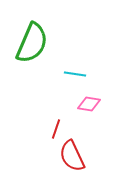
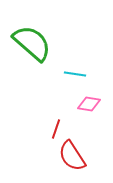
green semicircle: rotated 72 degrees counterclockwise
red semicircle: rotated 8 degrees counterclockwise
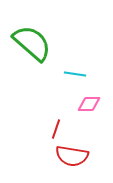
pink diamond: rotated 10 degrees counterclockwise
red semicircle: rotated 48 degrees counterclockwise
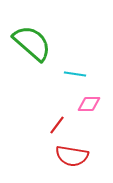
red line: moved 1 px right, 4 px up; rotated 18 degrees clockwise
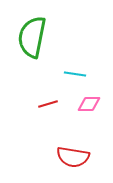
green semicircle: moved 6 px up; rotated 120 degrees counterclockwise
red line: moved 9 px left, 21 px up; rotated 36 degrees clockwise
red semicircle: moved 1 px right, 1 px down
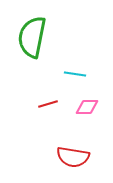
pink diamond: moved 2 px left, 3 px down
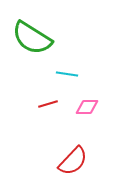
green semicircle: moved 1 px down; rotated 69 degrees counterclockwise
cyan line: moved 8 px left
red semicircle: moved 4 px down; rotated 56 degrees counterclockwise
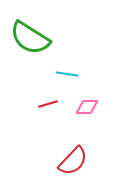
green semicircle: moved 2 px left
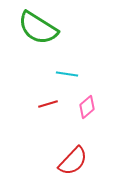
green semicircle: moved 8 px right, 10 px up
pink diamond: rotated 40 degrees counterclockwise
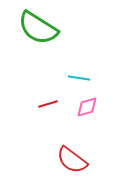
cyan line: moved 12 px right, 4 px down
pink diamond: rotated 25 degrees clockwise
red semicircle: moved 1 px left, 1 px up; rotated 84 degrees clockwise
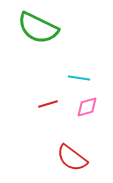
green semicircle: rotated 6 degrees counterclockwise
red semicircle: moved 2 px up
